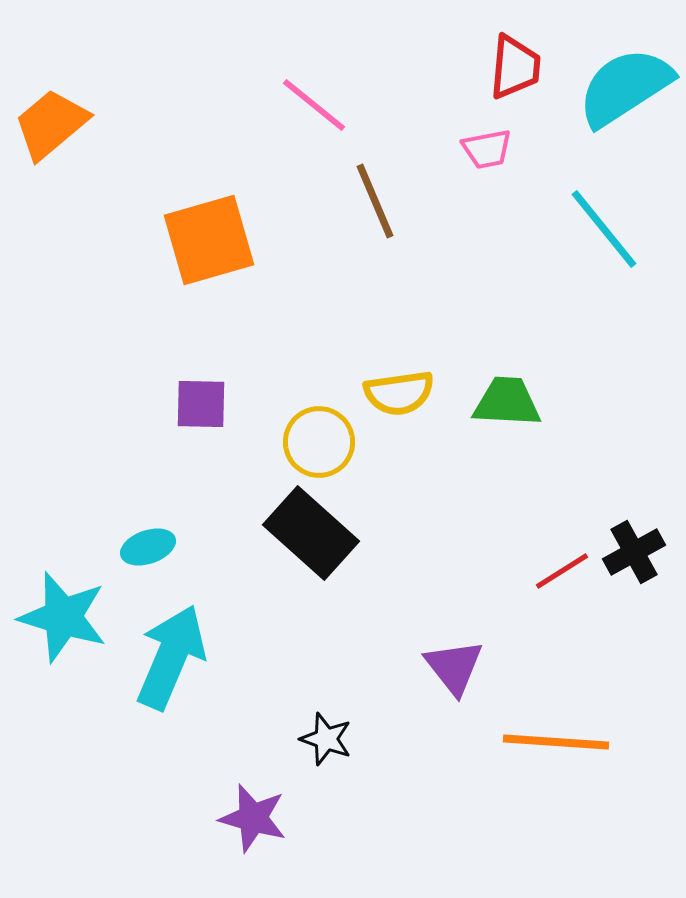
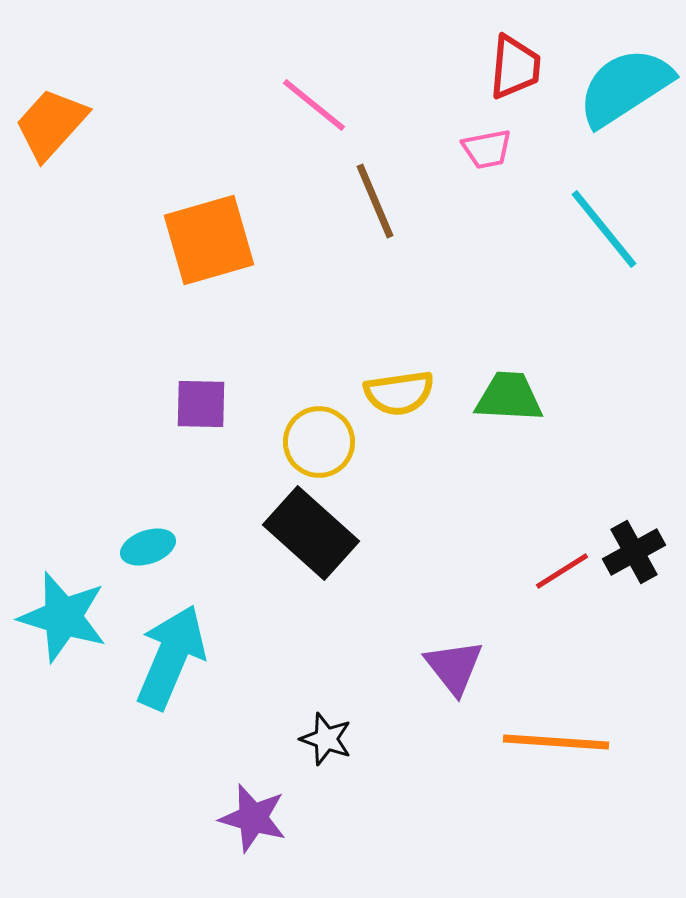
orange trapezoid: rotated 8 degrees counterclockwise
green trapezoid: moved 2 px right, 5 px up
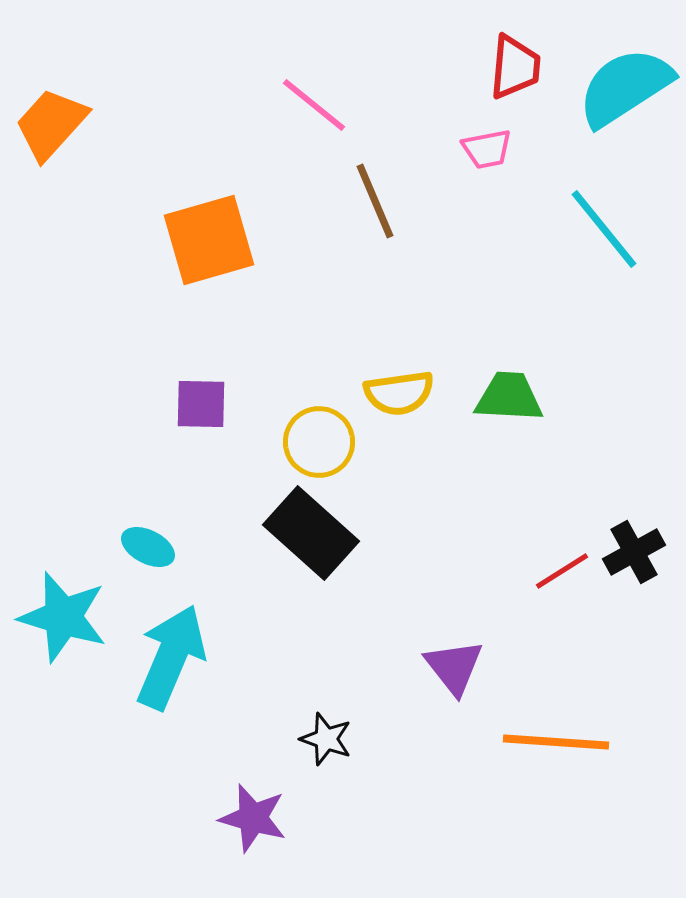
cyan ellipse: rotated 46 degrees clockwise
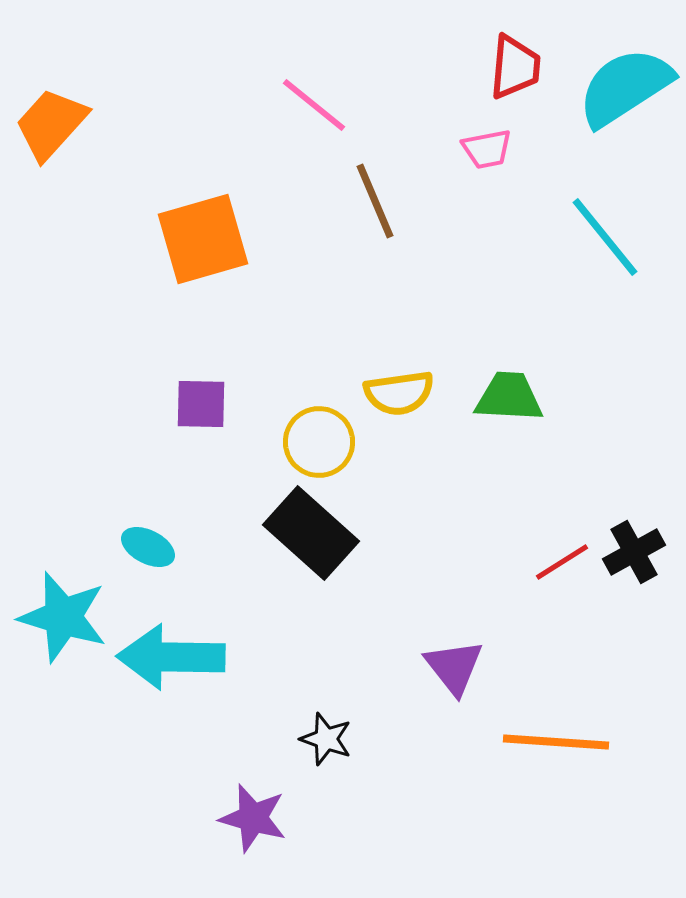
cyan line: moved 1 px right, 8 px down
orange square: moved 6 px left, 1 px up
red line: moved 9 px up
cyan arrow: rotated 112 degrees counterclockwise
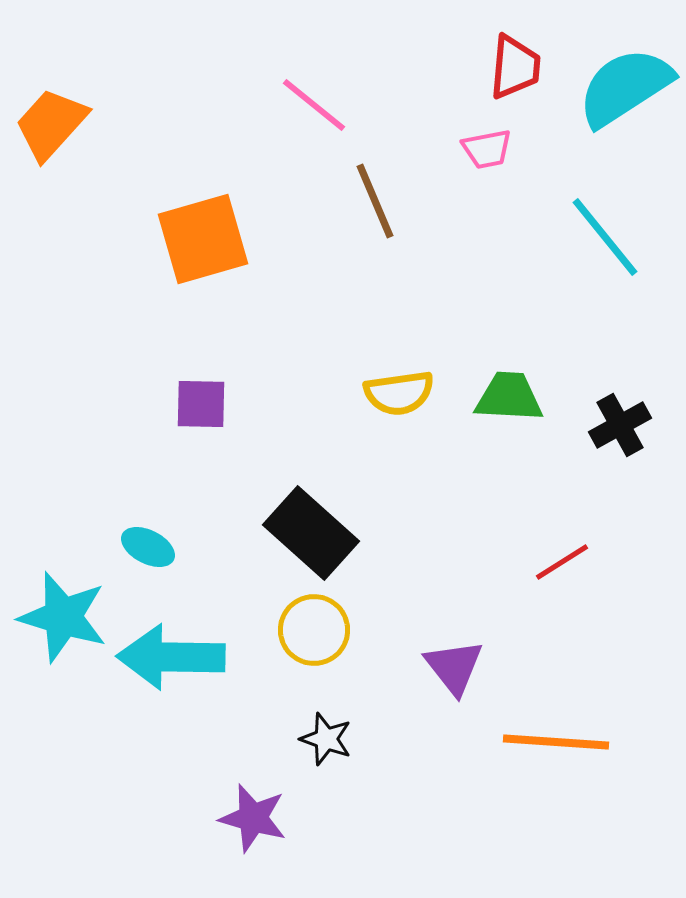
yellow circle: moved 5 px left, 188 px down
black cross: moved 14 px left, 127 px up
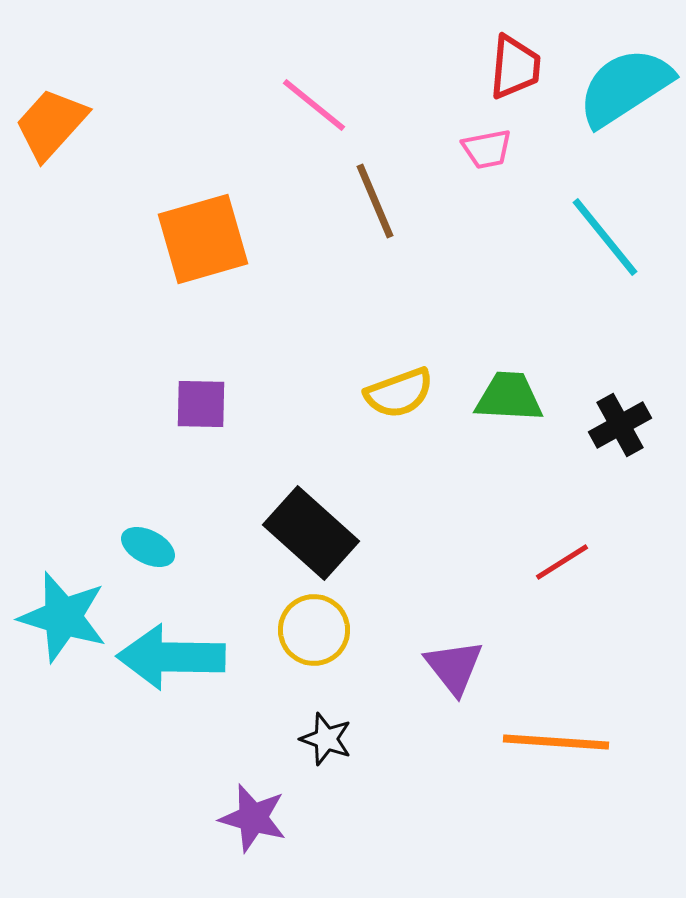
yellow semicircle: rotated 12 degrees counterclockwise
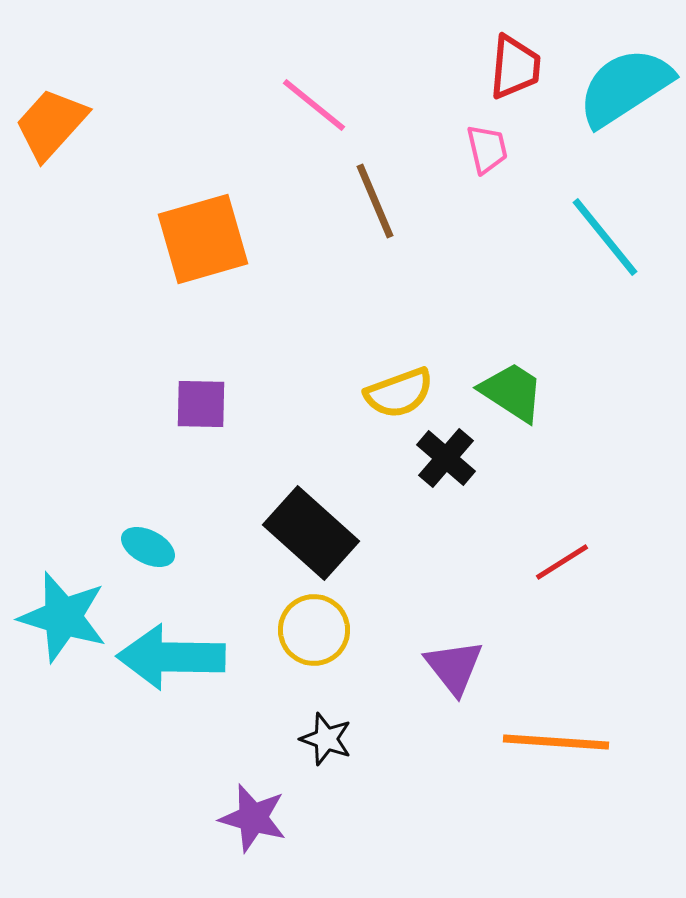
pink trapezoid: rotated 92 degrees counterclockwise
green trapezoid: moved 3 px right, 5 px up; rotated 30 degrees clockwise
black cross: moved 174 px left, 33 px down; rotated 20 degrees counterclockwise
